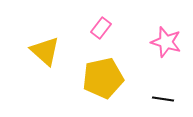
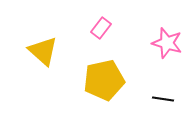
pink star: moved 1 px right, 1 px down
yellow triangle: moved 2 px left
yellow pentagon: moved 1 px right, 2 px down
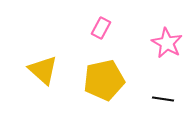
pink rectangle: rotated 10 degrees counterclockwise
pink star: rotated 12 degrees clockwise
yellow triangle: moved 19 px down
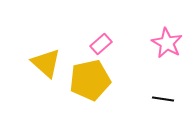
pink rectangle: moved 16 px down; rotated 20 degrees clockwise
yellow triangle: moved 3 px right, 7 px up
yellow pentagon: moved 14 px left
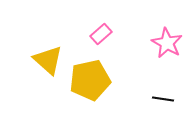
pink rectangle: moved 10 px up
yellow triangle: moved 2 px right, 3 px up
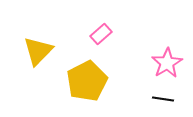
pink star: moved 20 px down; rotated 12 degrees clockwise
yellow triangle: moved 10 px left, 9 px up; rotated 32 degrees clockwise
yellow pentagon: moved 3 px left, 1 px down; rotated 15 degrees counterclockwise
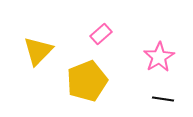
pink star: moved 8 px left, 6 px up
yellow pentagon: rotated 6 degrees clockwise
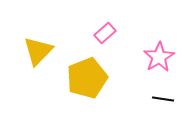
pink rectangle: moved 4 px right, 1 px up
yellow pentagon: moved 3 px up
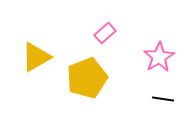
yellow triangle: moved 2 px left, 6 px down; rotated 16 degrees clockwise
